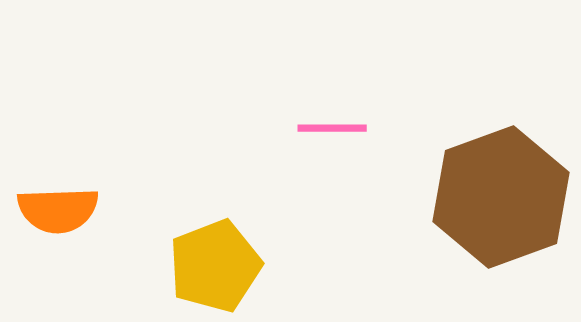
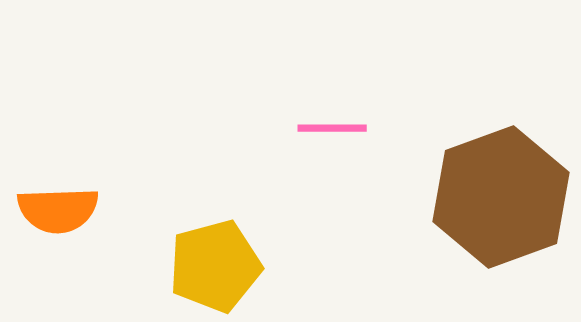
yellow pentagon: rotated 6 degrees clockwise
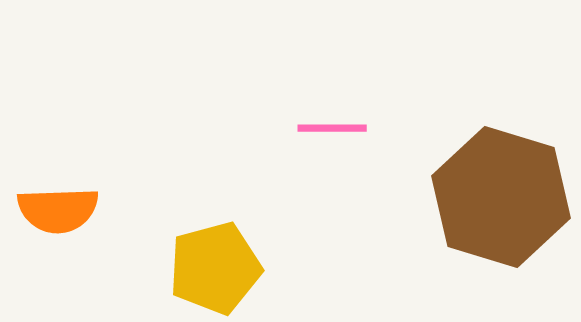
brown hexagon: rotated 23 degrees counterclockwise
yellow pentagon: moved 2 px down
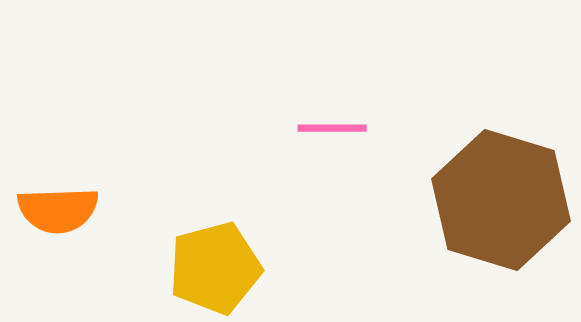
brown hexagon: moved 3 px down
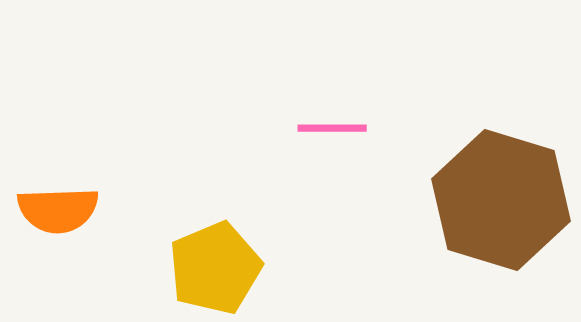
yellow pentagon: rotated 8 degrees counterclockwise
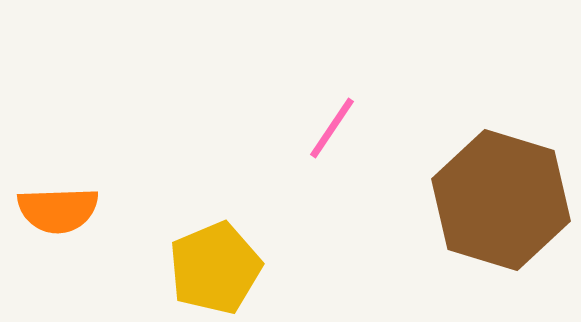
pink line: rotated 56 degrees counterclockwise
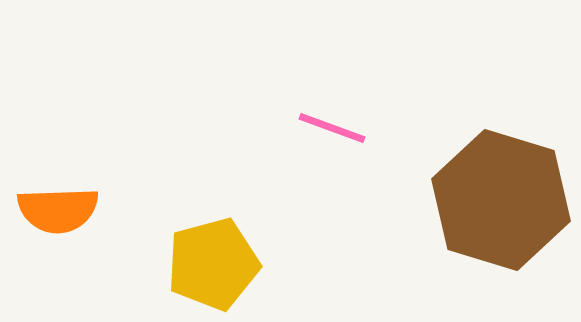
pink line: rotated 76 degrees clockwise
yellow pentagon: moved 2 px left, 4 px up; rotated 8 degrees clockwise
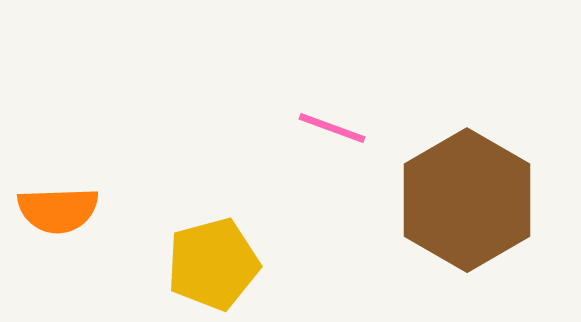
brown hexagon: moved 34 px left; rotated 13 degrees clockwise
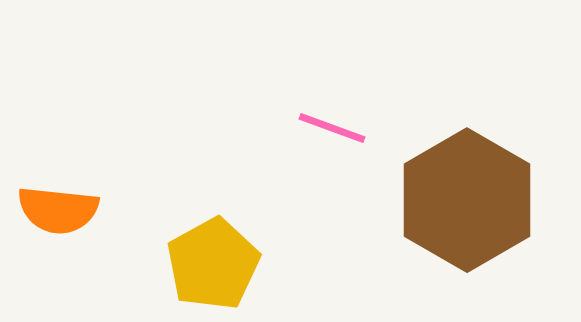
orange semicircle: rotated 8 degrees clockwise
yellow pentagon: rotated 14 degrees counterclockwise
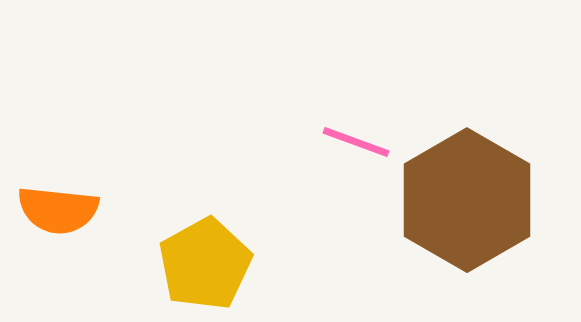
pink line: moved 24 px right, 14 px down
yellow pentagon: moved 8 px left
